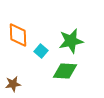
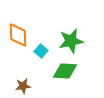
brown star: moved 10 px right, 2 px down
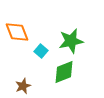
orange diamond: moved 1 px left, 3 px up; rotated 20 degrees counterclockwise
green diamond: moved 1 px left, 1 px down; rotated 25 degrees counterclockwise
brown star: rotated 14 degrees counterclockwise
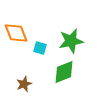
orange diamond: moved 1 px left, 1 px down
cyan square: moved 1 px left, 3 px up; rotated 24 degrees counterclockwise
brown star: moved 1 px right, 2 px up
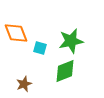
green diamond: moved 1 px right, 1 px up
